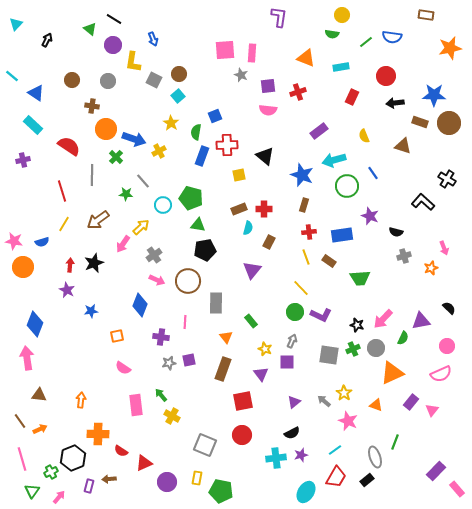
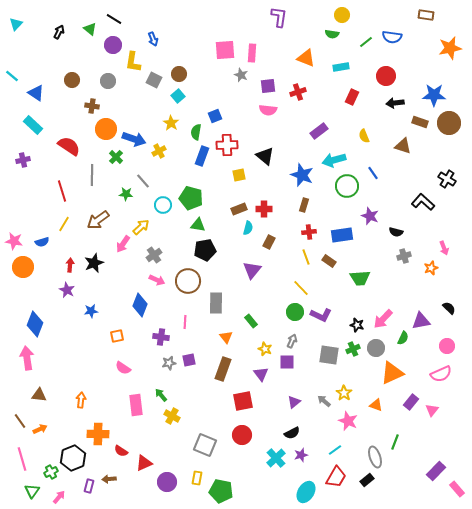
black arrow at (47, 40): moved 12 px right, 8 px up
cyan cross at (276, 458): rotated 36 degrees counterclockwise
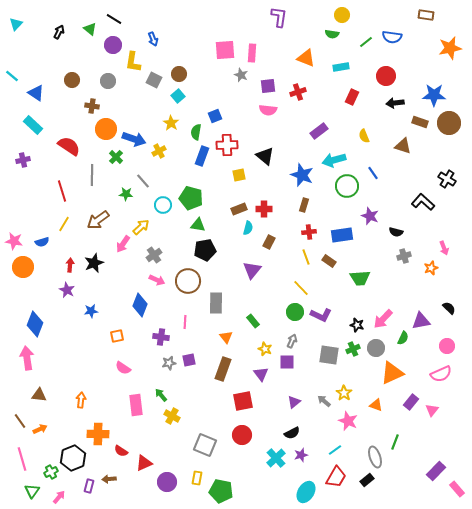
green rectangle at (251, 321): moved 2 px right
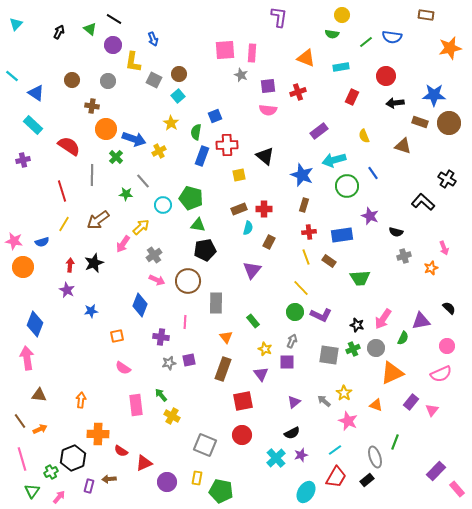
pink arrow at (383, 319): rotated 10 degrees counterclockwise
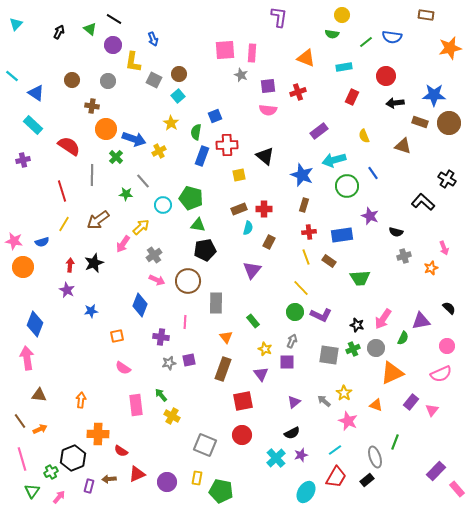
cyan rectangle at (341, 67): moved 3 px right
red triangle at (144, 463): moved 7 px left, 11 px down
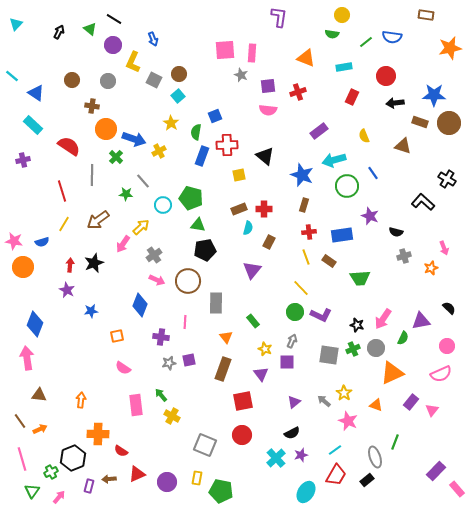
yellow L-shape at (133, 62): rotated 15 degrees clockwise
red trapezoid at (336, 477): moved 2 px up
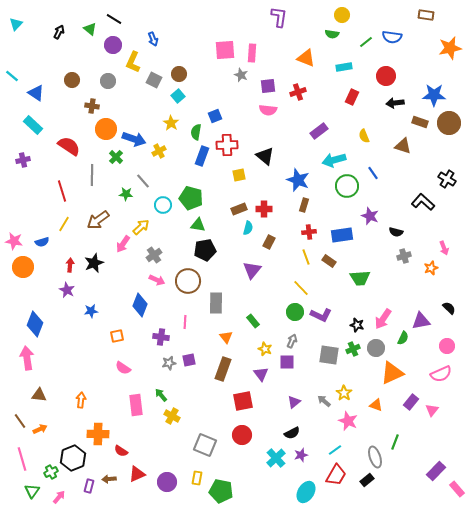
blue star at (302, 175): moved 4 px left, 5 px down
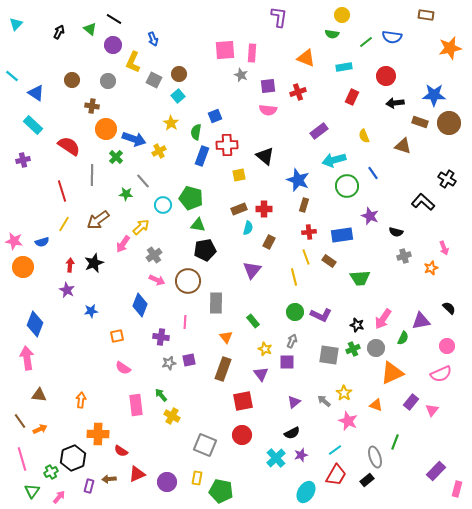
yellow line at (301, 288): moved 7 px left, 11 px up; rotated 30 degrees clockwise
pink rectangle at (457, 489): rotated 56 degrees clockwise
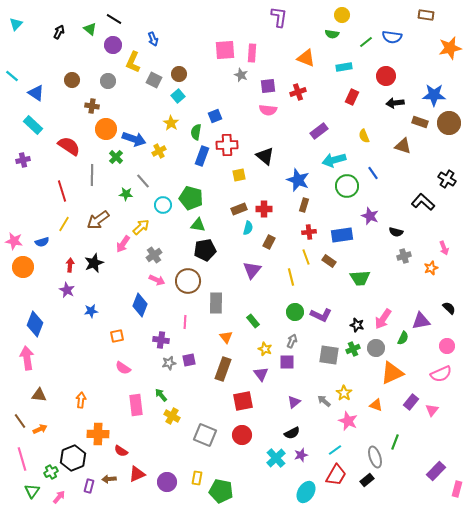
yellow line at (294, 277): moved 3 px left
purple cross at (161, 337): moved 3 px down
gray square at (205, 445): moved 10 px up
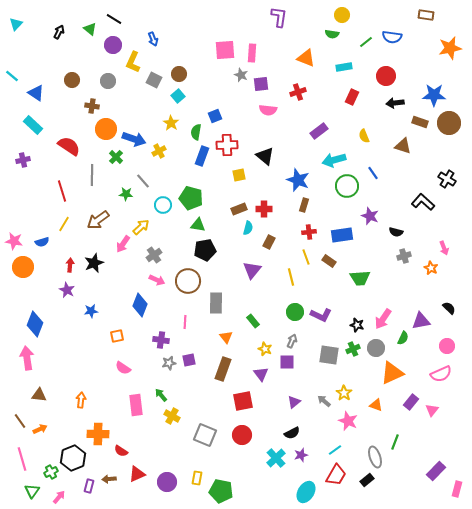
purple square at (268, 86): moved 7 px left, 2 px up
orange star at (431, 268): rotated 24 degrees counterclockwise
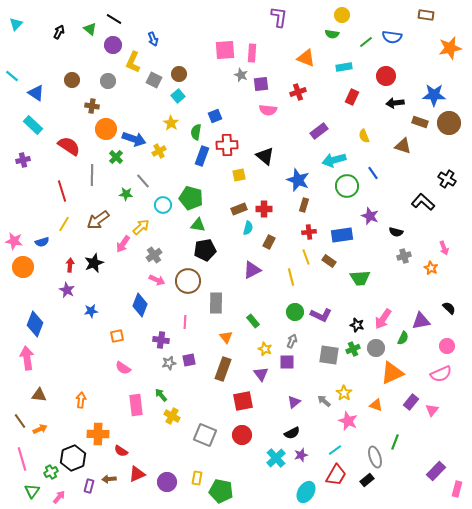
purple triangle at (252, 270): rotated 24 degrees clockwise
